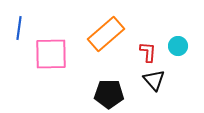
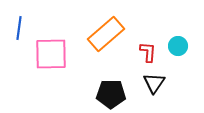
black triangle: moved 3 px down; rotated 15 degrees clockwise
black pentagon: moved 2 px right
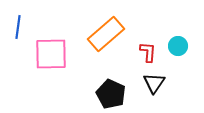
blue line: moved 1 px left, 1 px up
black pentagon: rotated 24 degrees clockwise
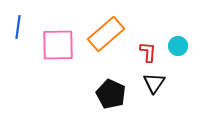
pink square: moved 7 px right, 9 px up
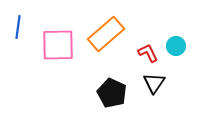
cyan circle: moved 2 px left
red L-shape: moved 1 px down; rotated 30 degrees counterclockwise
black pentagon: moved 1 px right, 1 px up
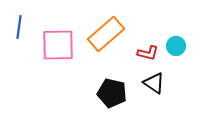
blue line: moved 1 px right
red L-shape: rotated 130 degrees clockwise
black triangle: rotated 30 degrees counterclockwise
black pentagon: rotated 12 degrees counterclockwise
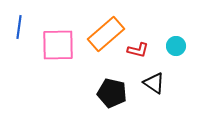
red L-shape: moved 10 px left, 3 px up
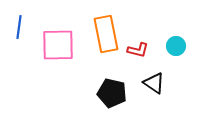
orange rectangle: rotated 60 degrees counterclockwise
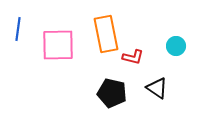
blue line: moved 1 px left, 2 px down
red L-shape: moved 5 px left, 7 px down
black triangle: moved 3 px right, 5 px down
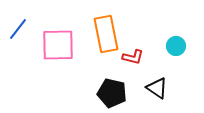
blue line: rotated 30 degrees clockwise
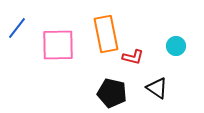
blue line: moved 1 px left, 1 px up
